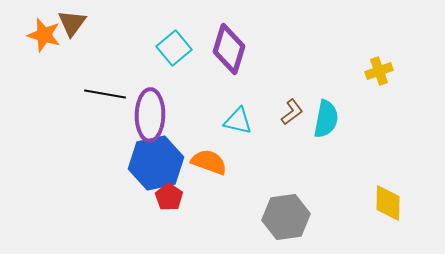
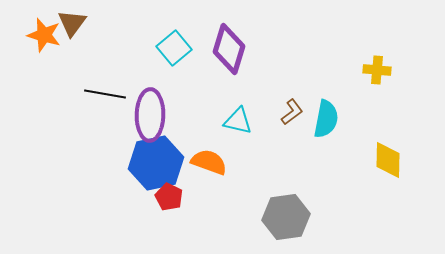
yellow cross: moved 2 px left, 1 px up; rotated 24 degrees clockwise
red pentagon: rotated 8 degrees counterclockwise
yellow diamond: moved 43 px up
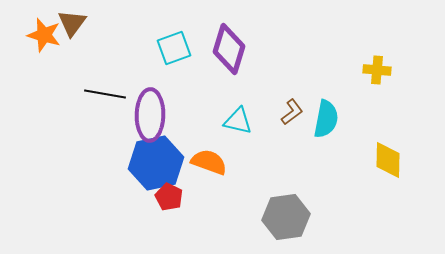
cyan square: rotated 20 degrees clockwise
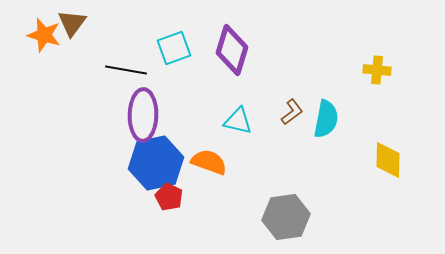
purple diamond: moved 3 px right, 1 px down
black line: moved 21 px right, 24 px up
purple ellipse: moved 7 px left
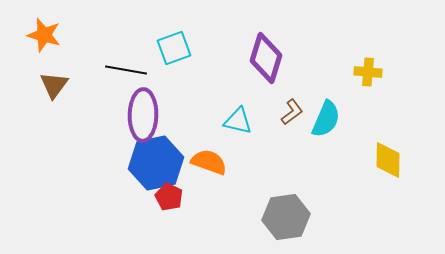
brown triangle: moved 18 px left, 62 px down
purple diamond: moved 34 px right, 8 px down
yellow cross: moved 9 px left, 2 px down
cyan semicircle: rotated 12 degrees clockwise
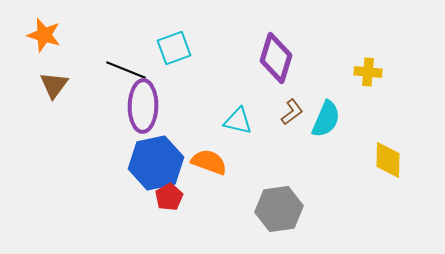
purple diamond: moved 10 px right
black line: rotated 12 degrees clockwise
purple ellipse: moved 9 px up
red pentagon: rotated 16 degrees clockwise
gray hexagon: moved 7 px left, 8 px up
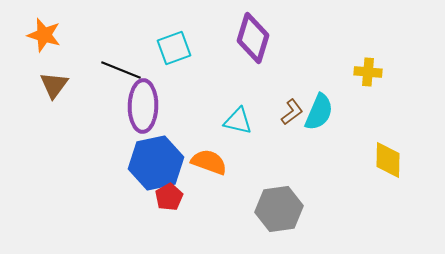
purple diamond: moved 23 px left, 20 px up
black line: moved 5 px left
cyan semicircle: moved 7 px left, 7 px up
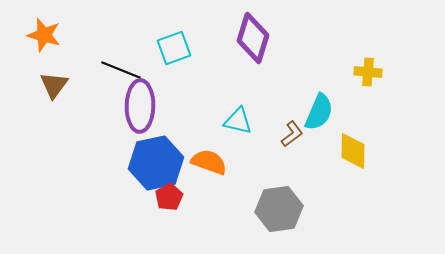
purple ellipse: moved 3 px left
brown L-shape: moved 22 px down
yellow diamond: moved 35 px left, 9 px up
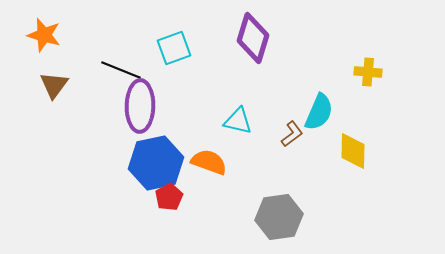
gray hexagon: moved 8 px down
